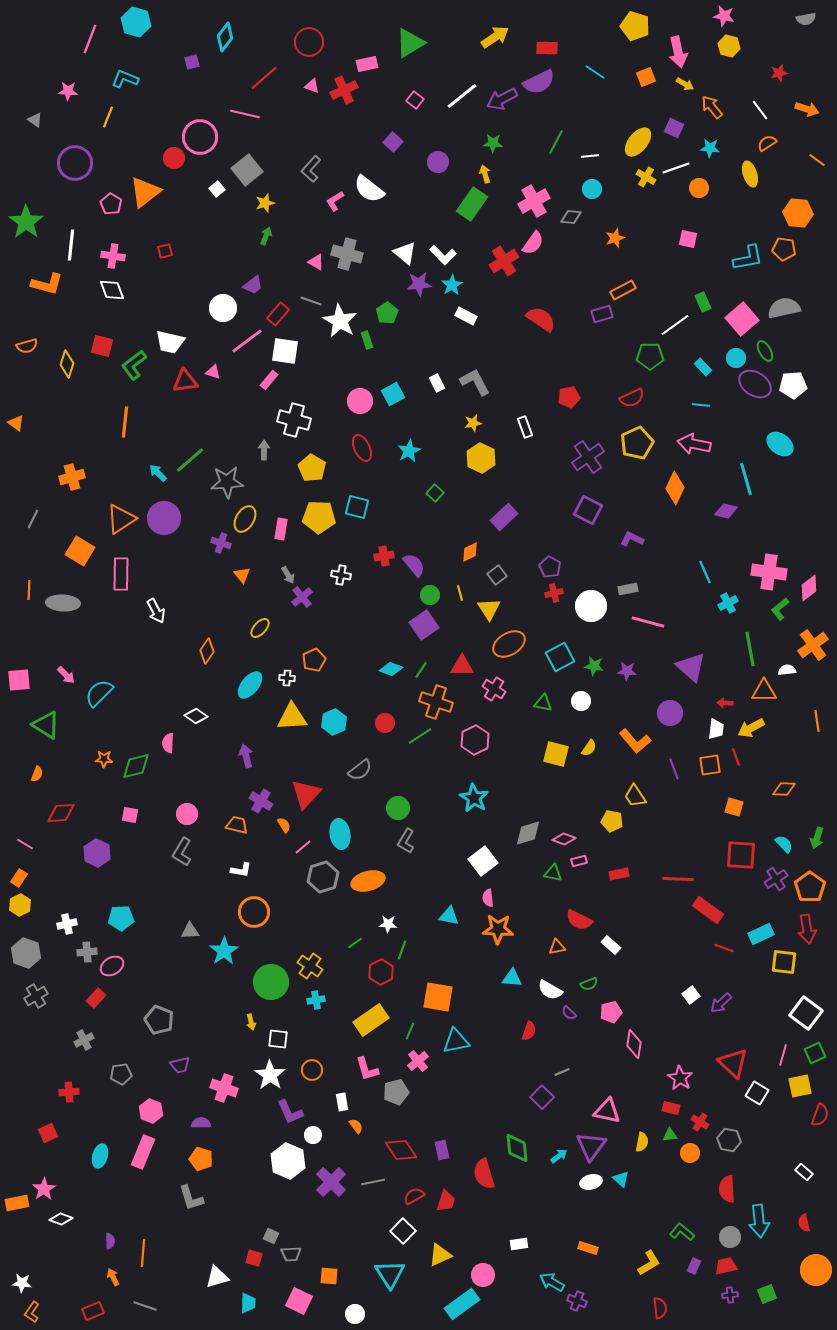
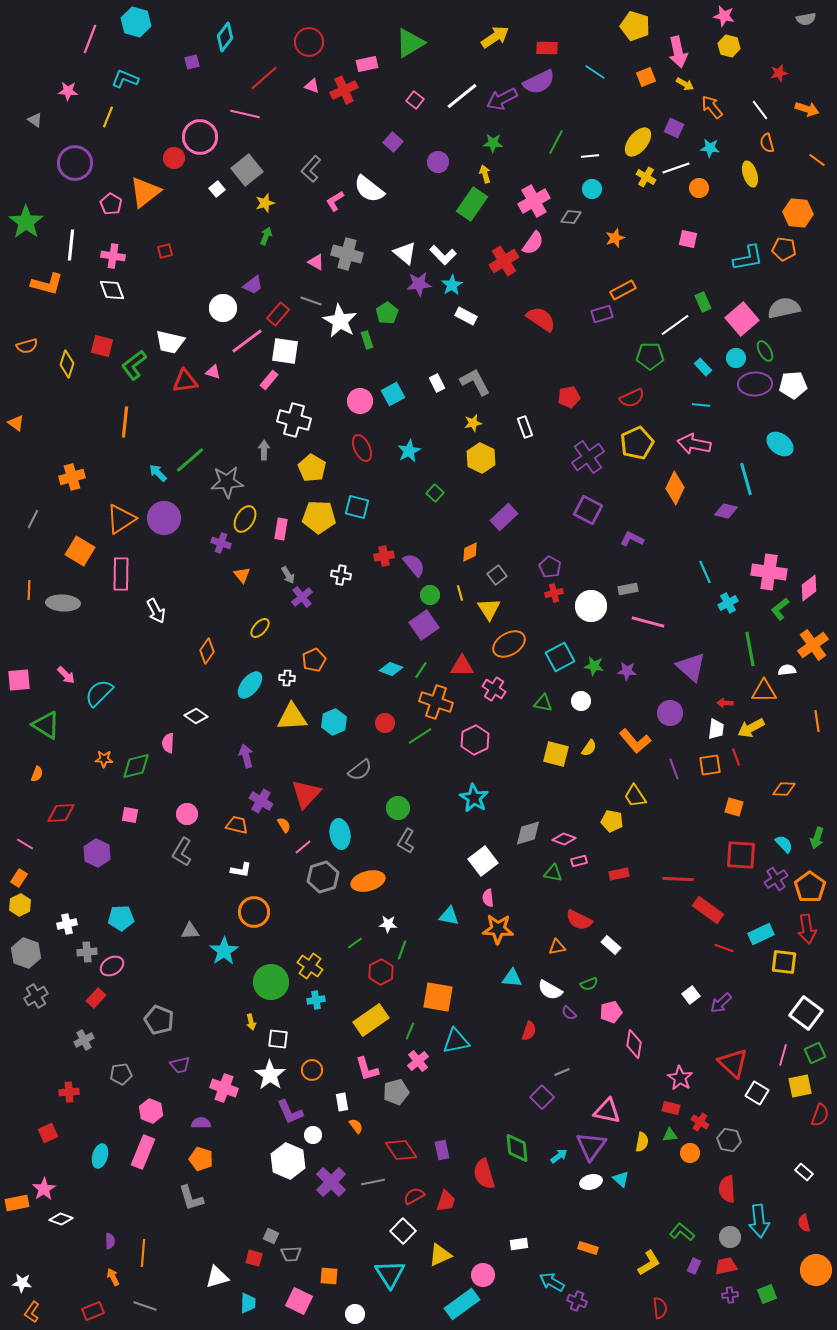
orange semicircle at (767, 143): rotated 72 degrees counterclockwise
purple ellipse at (755, 384): rotated 36 degrees counterclockwise
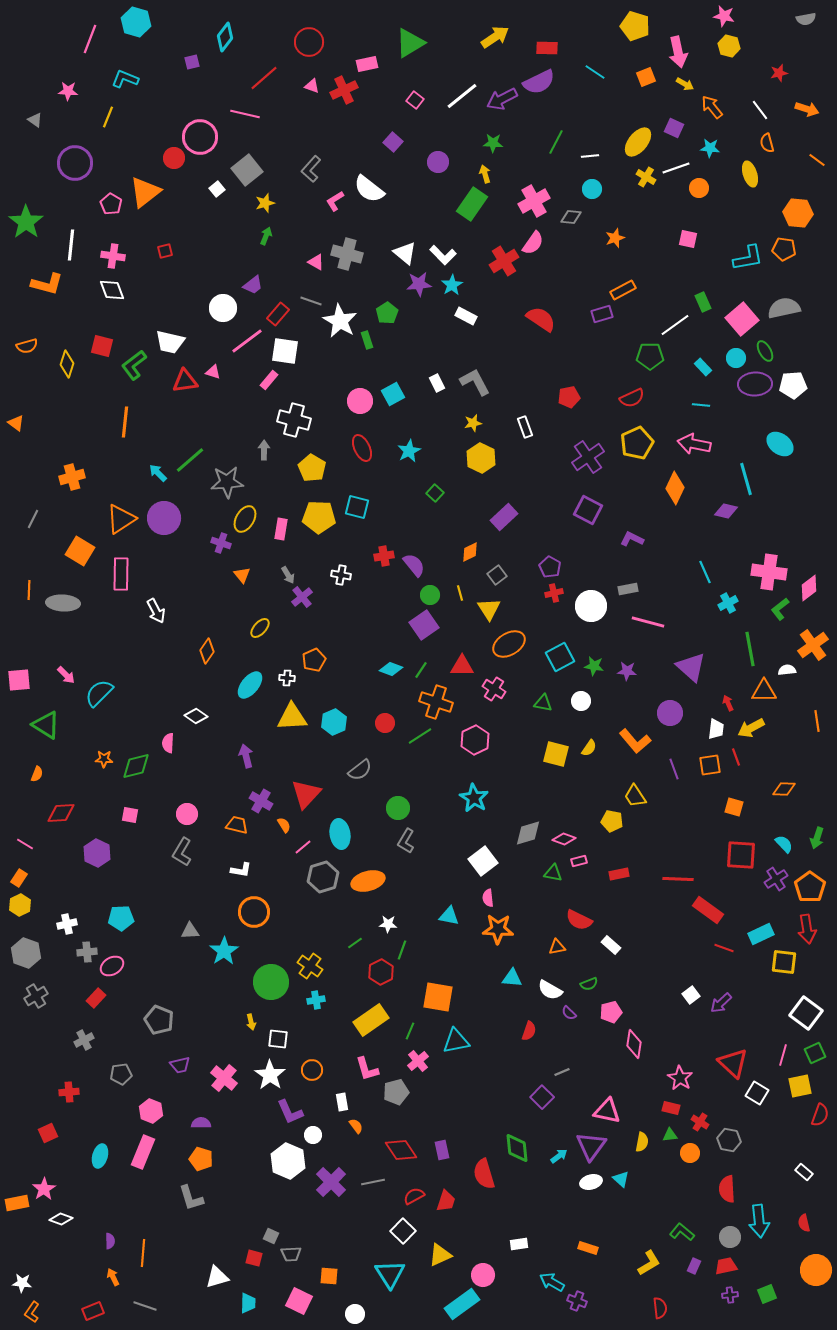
red arrow at (725, 703): moved 3 px right; rotated 63 degrees clockwise
pink cross at (224, 1088): moved 10 px up; rotated 20 degrees clockwise
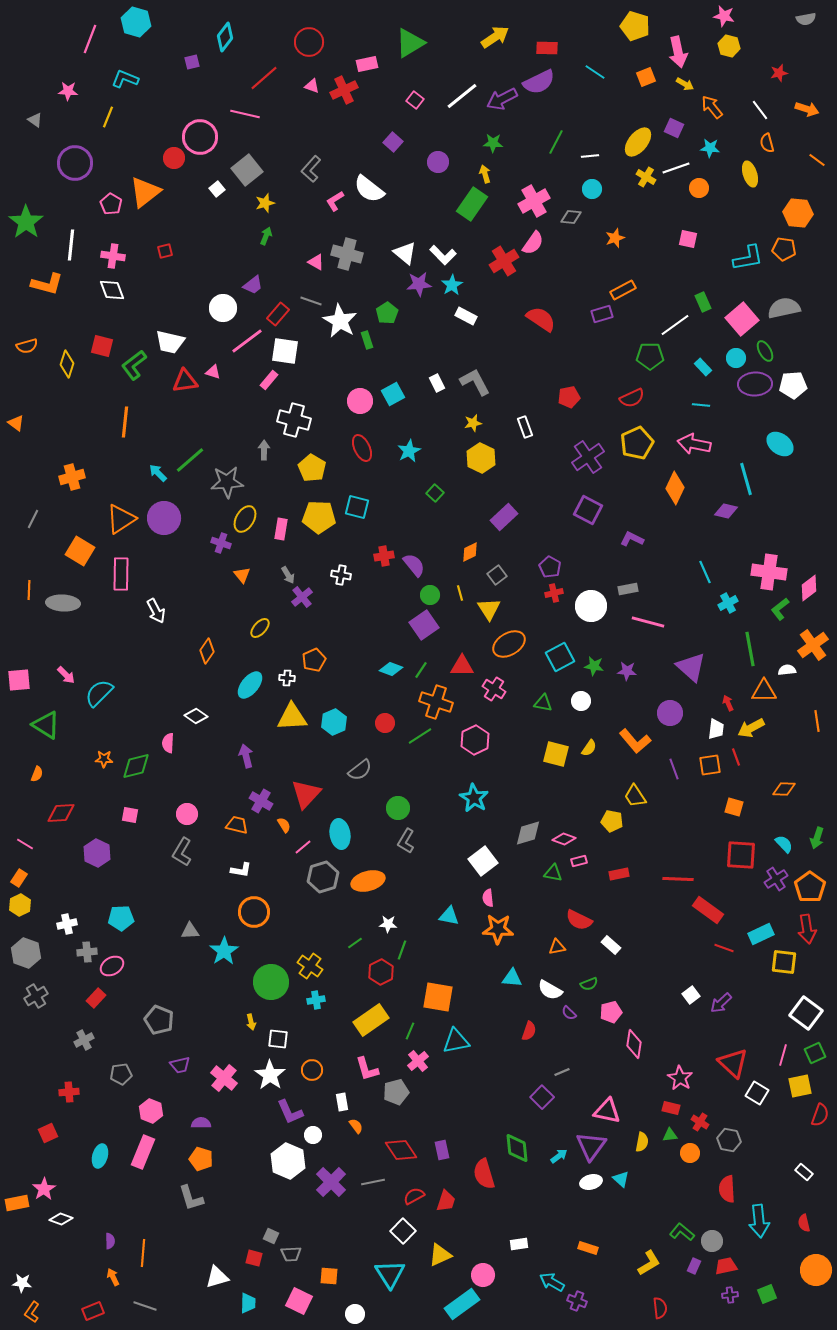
gray circle at (730, 1237): moved 18 px left, 4 px down
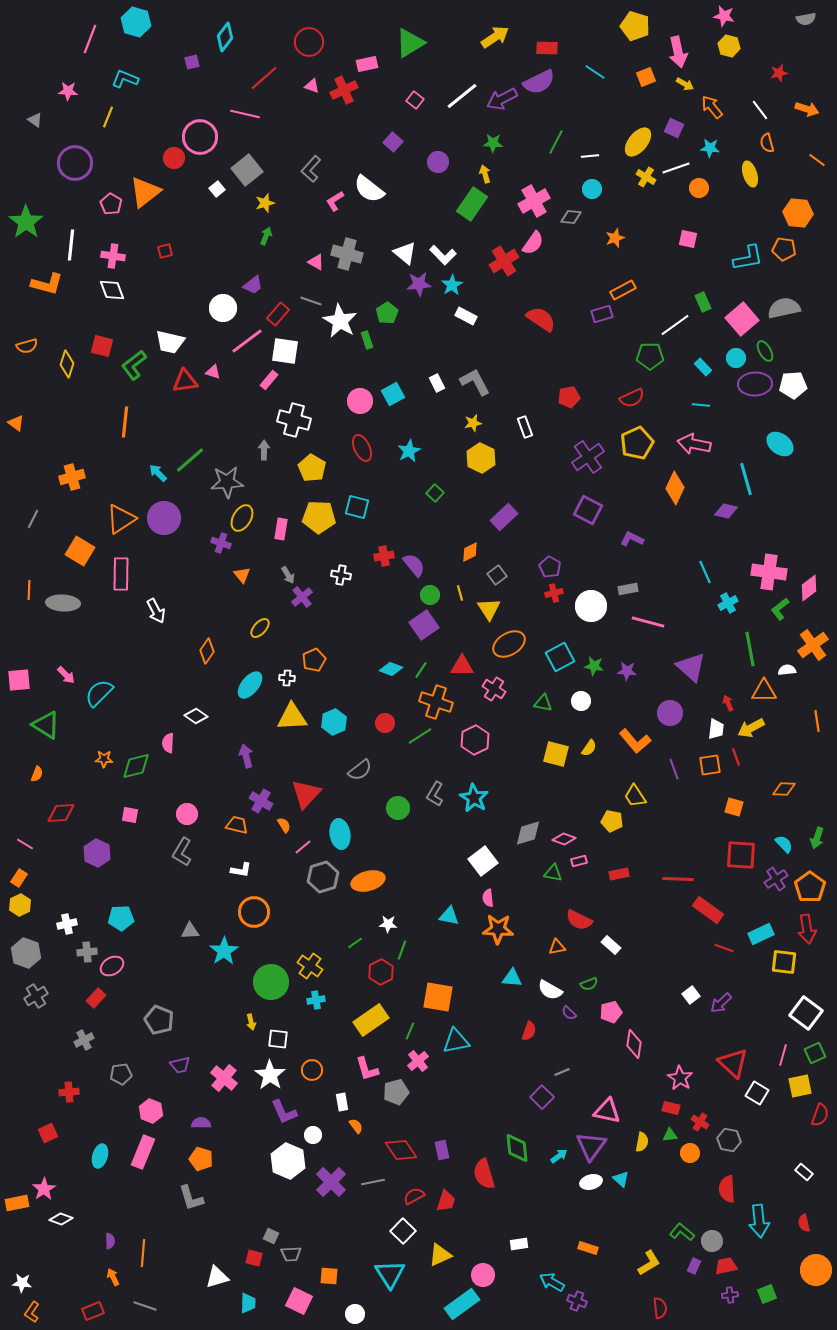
yellow ellipse at (245, 519): moved 3 px left, 1 px up
gray L-shape at (406, 841): moved 29 px right, 47 px up
purple L-shape at (290, 1112): moved 6 px left
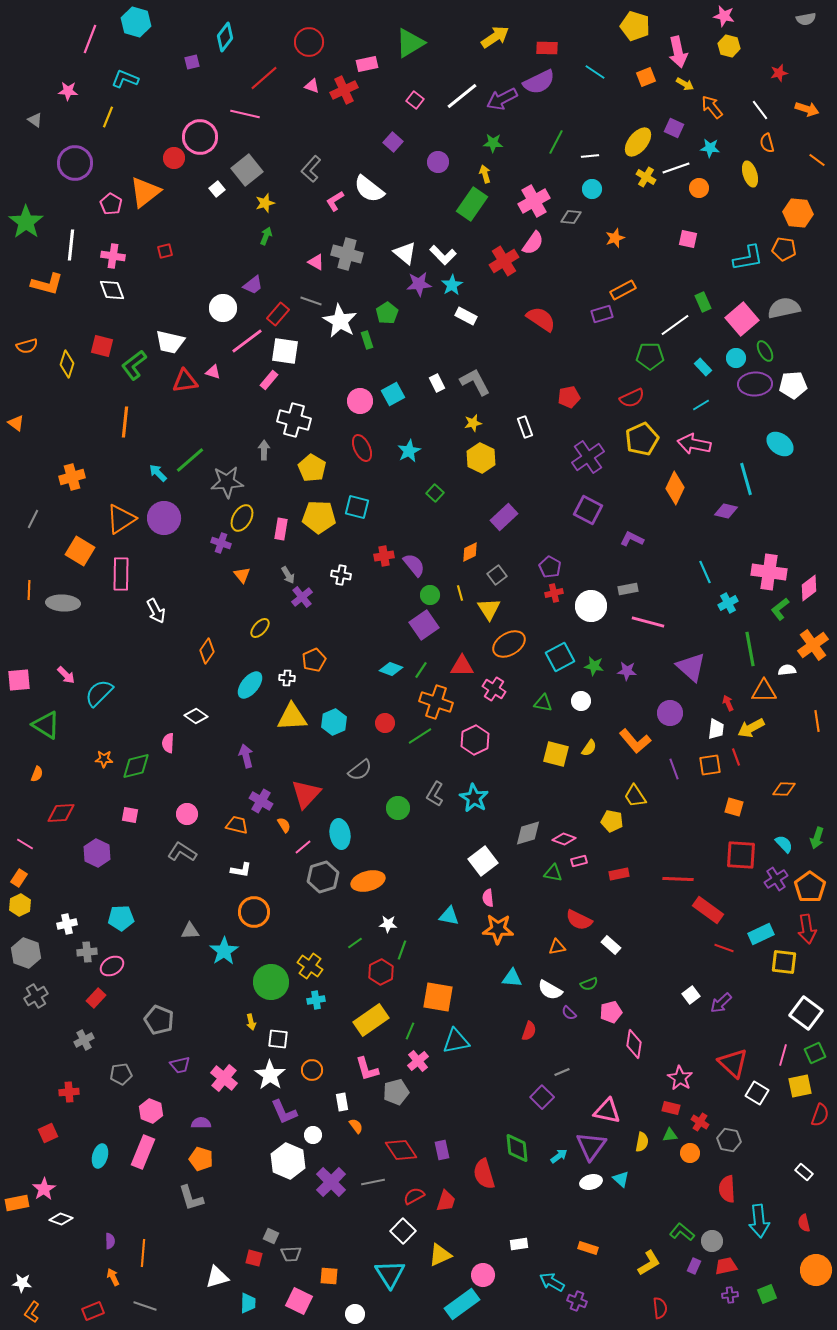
cyan line at (701, 405): rotated 36 degrees counterclockwise
yellow pentagon at (637, 443): moved 5 px right, 4 px up
gray L-shape at (182, 852): rotated 92 degrees clockwise
